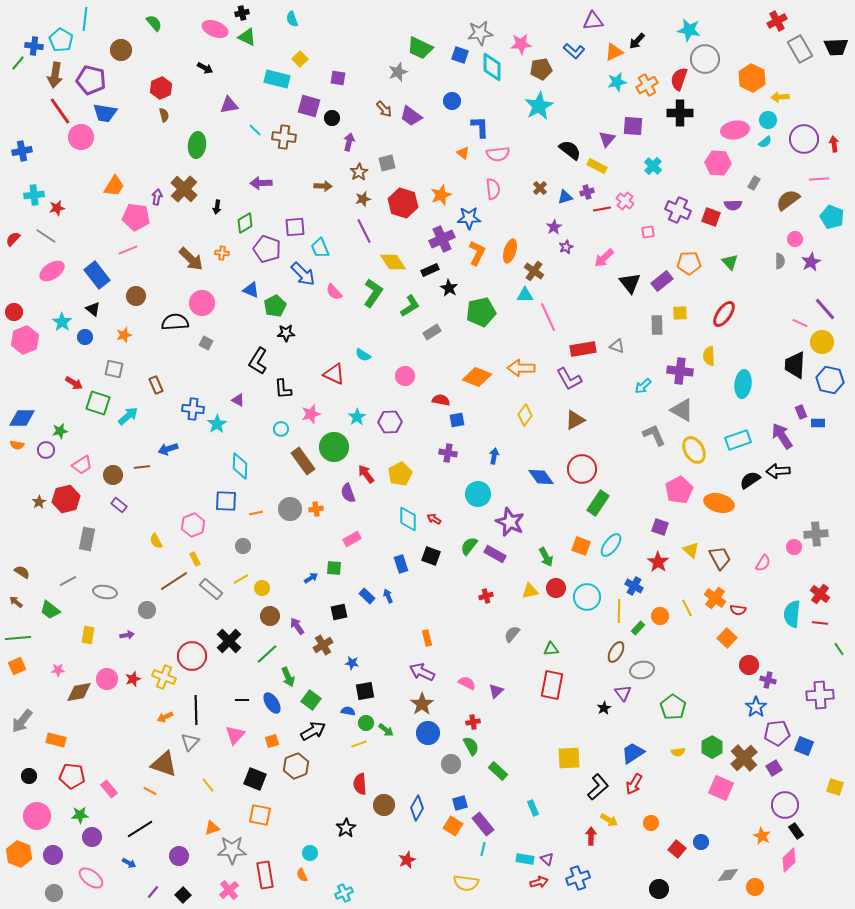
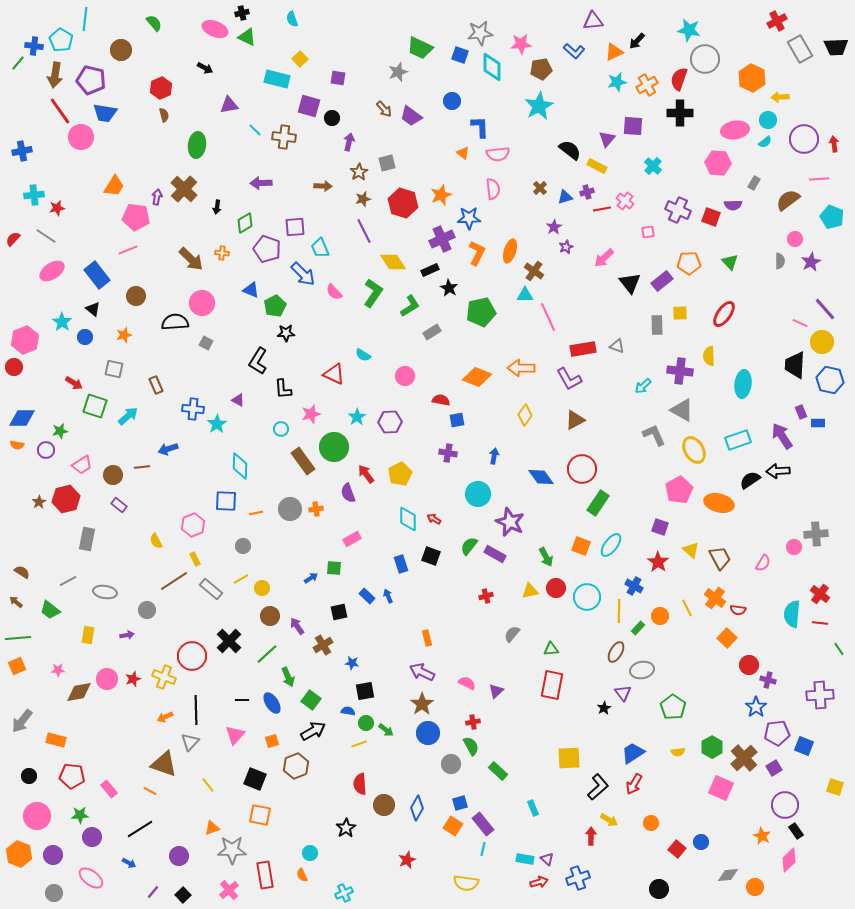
red circle at (14, 312): moved 55 px down
green square at (98, 403): moved 3 px left, 3 px down
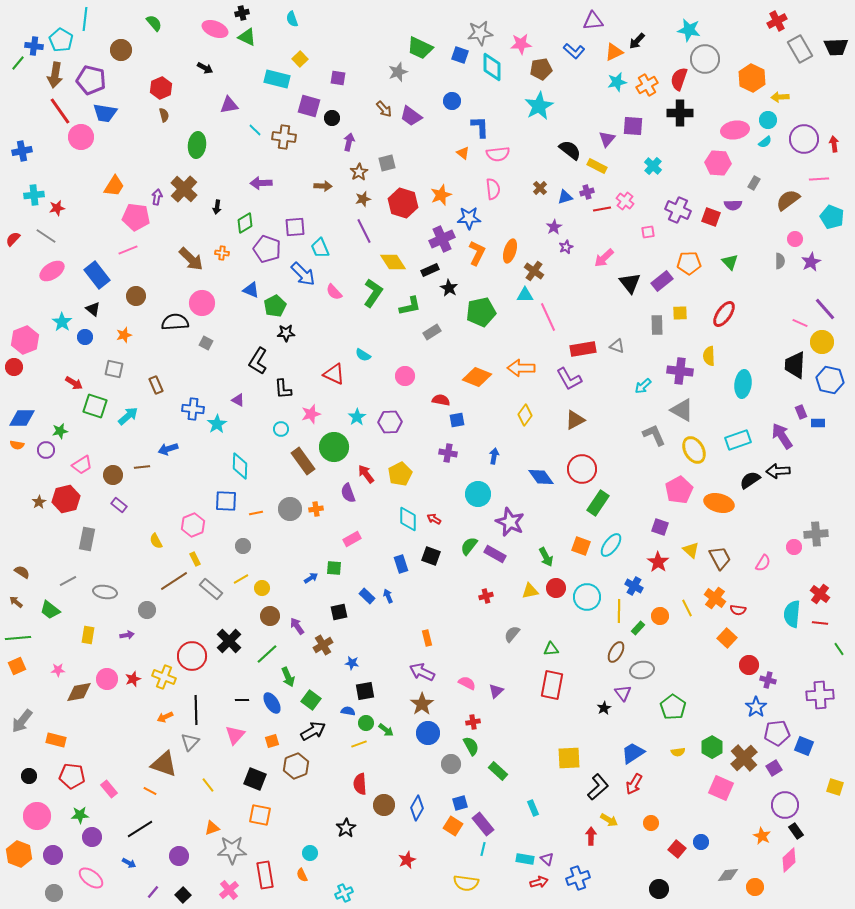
green L-shape at (410, 306): rotated 20 degrees clockwise
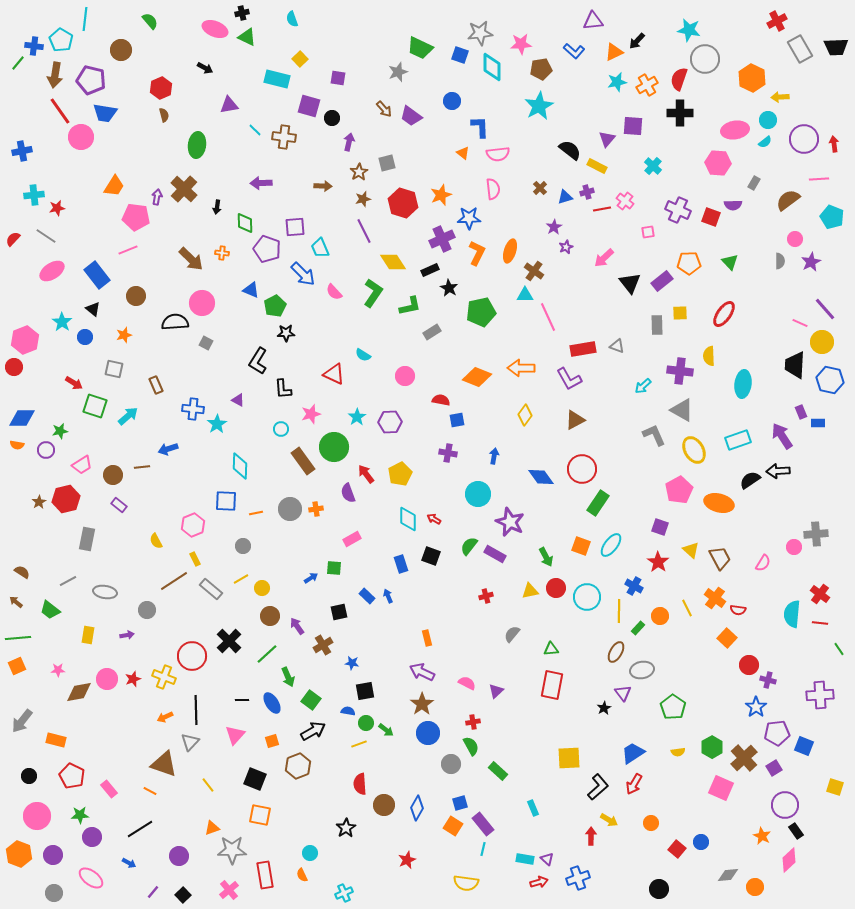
green semicircle at (154, 23): moved 4 px left, 2 px up
green diamond at (245, 223): rotated 60 degrees counterclockwise
brown hexagon at (296, 766): moved 2 px right
red pentagon at (72, 776): rotated 20 degrees clockwise
